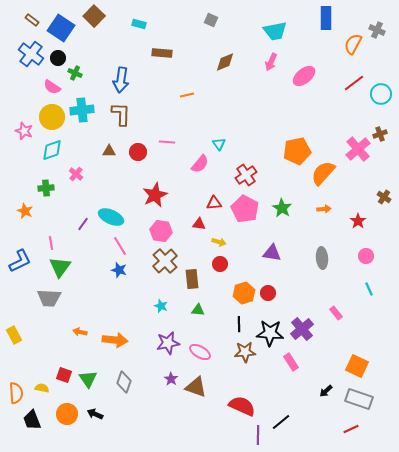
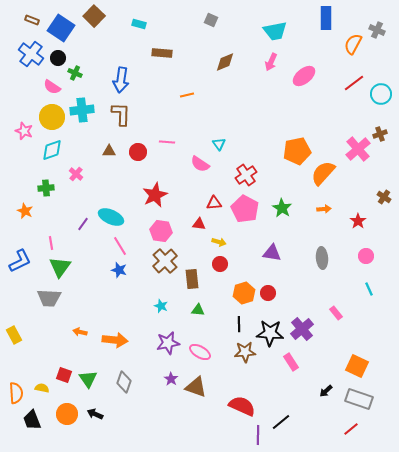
brown rectangle at (32, 20): rotated 16 degrees counterclockwise
pink semicircle at (200, 164): rotated 84 degrees clockwise
red line at (351, 429): rotated 14 degrees counterclockwise
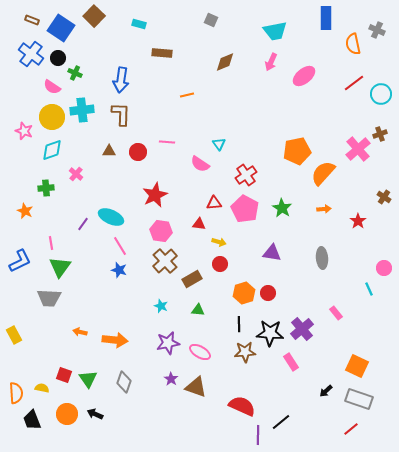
orange semicircle at (353, 44): rotated 40 degrees counterclockwise
pink circle at (366, 256): moved 18 px right, 12 px down
brown rectangle at (192, 279): rotated 66 degrees clockwise
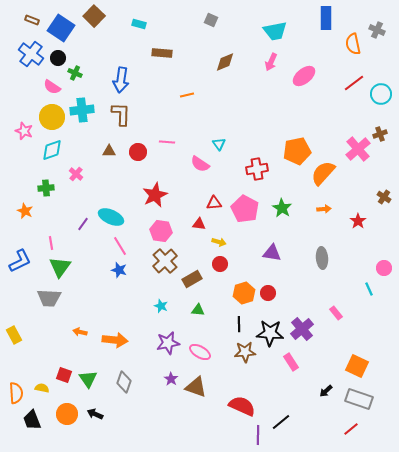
red cross at (246, 175): moved 11 px right, 6 px up; rotated 25 degrees clockwise
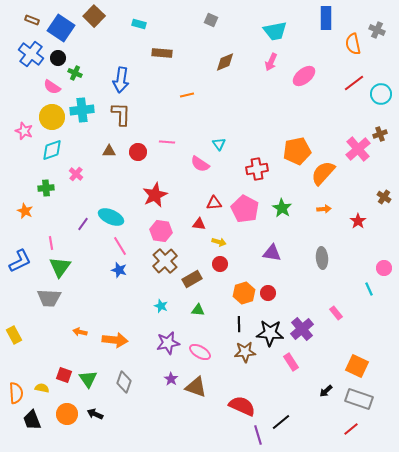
purple line at (258, 435): rotated 18 degrees counterclockwise
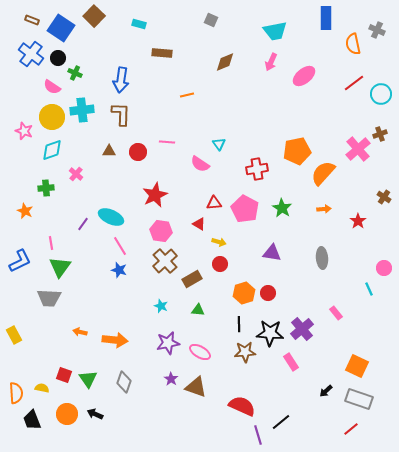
red triangle at (199, 224): rotated 24 degrees clockwise
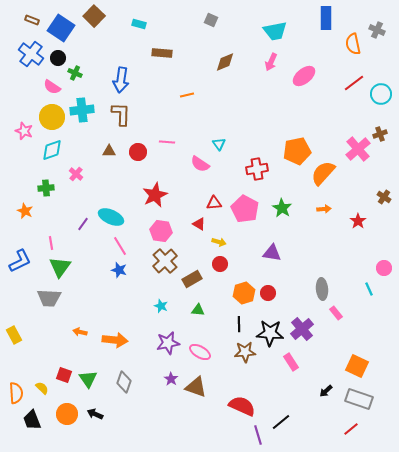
gray ellipse at (322, 258): moved 31 px down
yellow semicircle at (42, 388): rotated 32 degrees clockwise
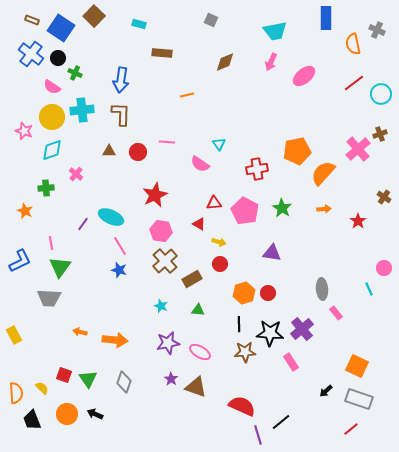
pink pentagon at (245, 209): moved 2 px down
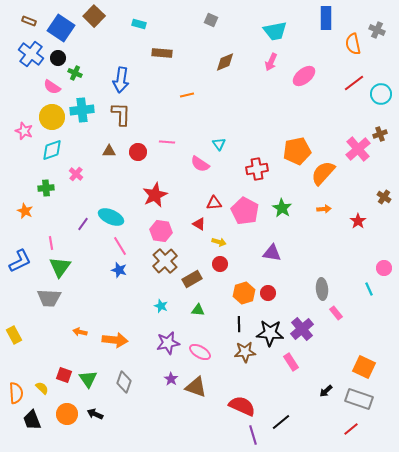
brown rectangle at (32, 20): moved 3 px left, 1 px down
orange square at (357, 366): moved 7 px right, 1 px down
purple line at (258, 435): moved 5 px left
